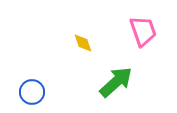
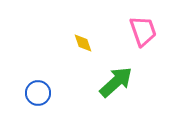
blue circle: moved 6 px right, 1 px down
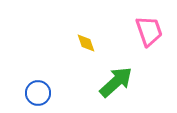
pink trapezoid: moved 6 px right
yellow diamond: moved 3 px right
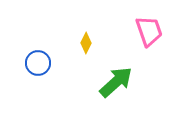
yellow diamond: rotated 45 degrees clockwise
blue circle: moved 30 px up
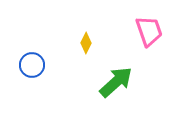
blue circle: moved 6 px left, 2 px down
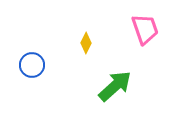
pink trapezoid: moved 4 px left, 2 px up
green arrow: moved 1 px left, 4 px down
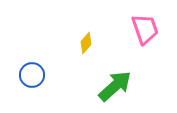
yellow diamond: rotated 15 degrees clockwise
blue circle: moved 10 px down
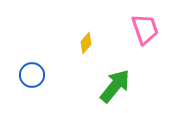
green arrow: rotated 9 degrees counterclockwise
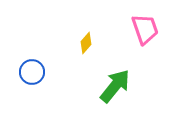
blue circle: moved 3 px up
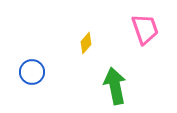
green arrow: rotated 51 degrees counterclockwise
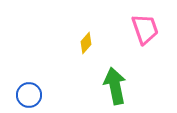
blue circle: moved 3 px left, 23 px down
